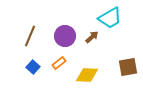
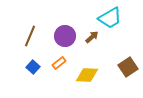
brown square: rotated 24 degrees counterclockwise
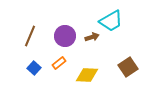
cyan trapezoid: moved 1 px right, 3 px down
brown arrow: rotated 24 degrees clockwise
blue square: moved 1 px right, 1 px down
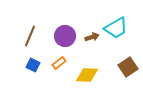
cyan trapezoid: moved 5 px right, 7 px down
blue square: moved 1 px left, 3 px up; rotated 16 degrees counterclockwise
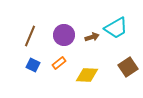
purple circle: moved 1 px left, 1 px up
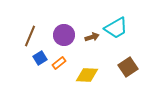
blue square: moved 7 px right, 7 px up; rotated 32 degrees clockwise
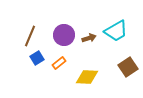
cyan trapezoid: moved 3 px down
brown arrow: moved 3 px left, 1 px down
blue square: moved 3 px left
yellow diamond: moved 2 px down
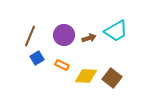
orange rectangle: moved 3 px right, 2 px down; rotated 64 degrees clockwise
brown square: moved 16 px left, 11 px down; rotated 18 degrees counterclockwise
yellow diamond: moved 1 px left, 1 px up
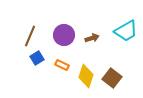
cyan trapezoid: moved 10 px right
brown arrow: moved 3 px right
yellow diamond: rotated 75 degrees counterclockwise
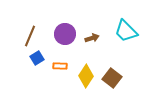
cyan trapezoid: rotated 75 degrees clockwise
purple circle: moved 1 px right, 1 px up
orange rectangle: moved 2 px left, 1 px down; rotated 24 degrees counterclockwise
yellow diamond: rotated 15 degrees clockwise
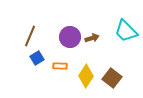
purple circle: moved 5 px right, 3 px down
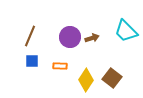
blue square: moved 5 px left, 3 px down; rotated 32 degrees clockwise
yellow diamond: moved 4 px down
